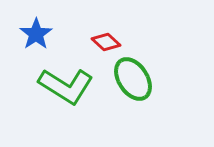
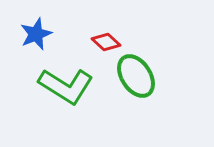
blue star: rotated 12 degrees clockwise
green ellipse: moved 3 px right, 3 px up
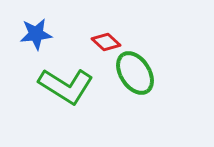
blue star: rotated 16 degrees clockwise
green ellipse: moved 1 px left, 3 px up
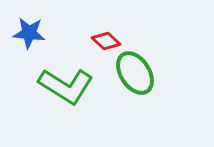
blue star: moved 7 px left, 1 px up; rotated 12 degrees clockwise
red diamond: moved 1 px up
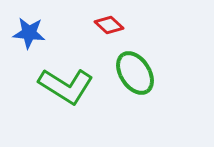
red diamond: moved 3 px right, 16 px up
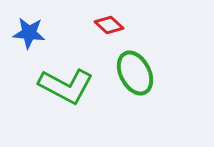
green ellipse: rotated 6 degrees clockwise
green L-shape: rotated 4 degrees counterclockwise
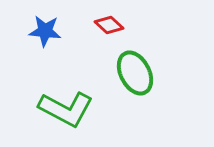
blue star: moved 16 px right, 2 px up
green L-shape: moved 23 px down
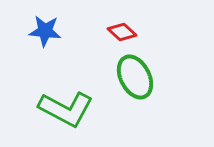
red diamond: moved 13 px right, 7 px down
green ellipse: moved 4 px down
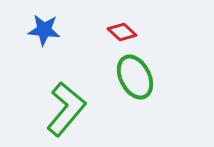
blue star: moved 1 px left, 1 px up
green L-shape: rotated 78 degrees counterclockwise
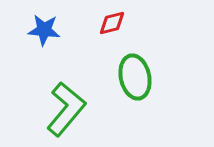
red diamond: moved 10 px left, 9 px up; rotated 56 degrees counterclockwise
green ellipse: rotated 15 degrees clockwise
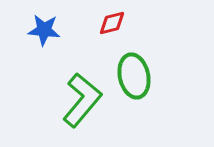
green ellipse: moved 1 px left, 1 px up
green L-shape: moved 16 px right, 9 px up
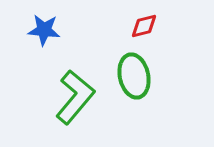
red diamond: moved 32 px right, 3 px down
green L-shape: moved 7 px left, 3 px up
